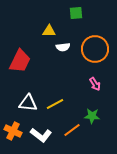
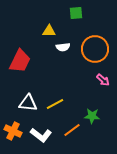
pink arrow: moved 8 px right, 4 px up; rotated 16 degrees counterclockwise
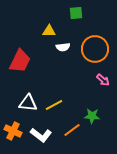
yellow line: moved 1 px left, 1 px down
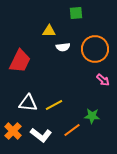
orange cross: rotated 18 degrees clockwise
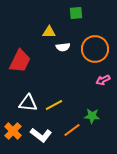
yellow triangle: moved 1 px down
pink arrow: rotated 112 degrees clockwise
